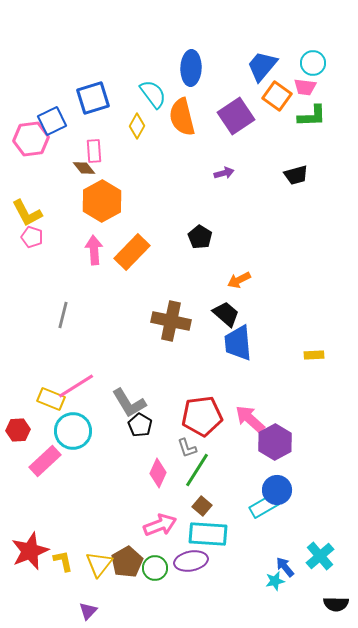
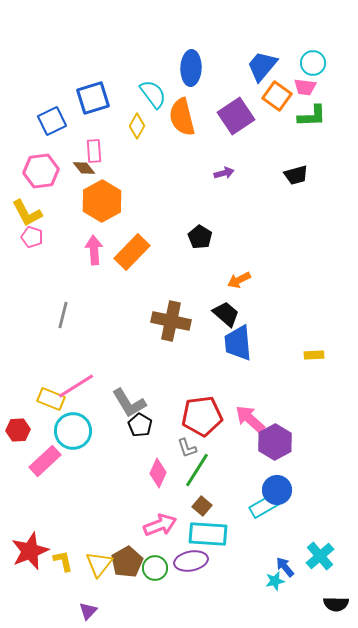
pink hexagon at (31, 139): moved 10 px right, 32 px down
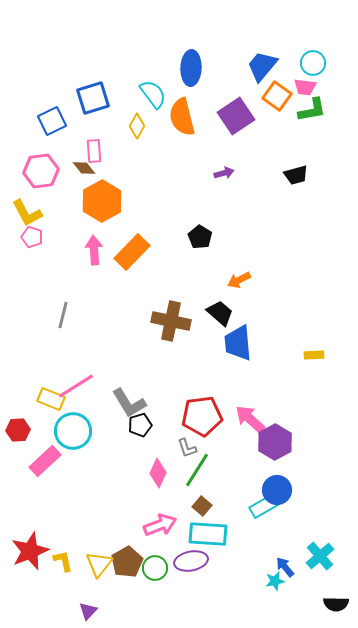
green L-shape at (312, 116): moved 6 px up; rotated 8 degrees counterclockwise
black trapezoid at (226, 314): moved 6 px left, 1 px up
black pentagon at (140, 425): rotated 25 degrees clockwise
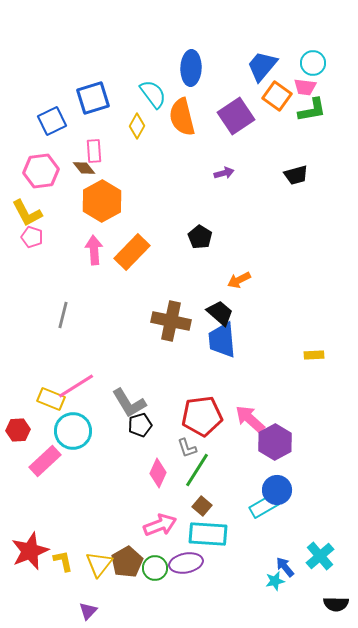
blue trapezoid at (238, 343): moved 16 px left, 3 px up
purple ellipse at (191, 561): moved 5 px left, 2 px down
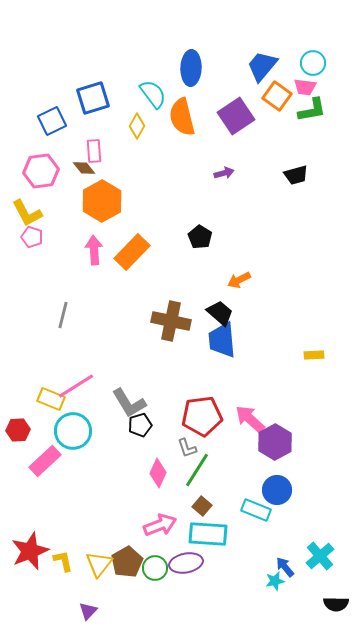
cyan rectangle at (264, 506): moved 8 px left, 4 px down; rotated 52 degrees clockwise
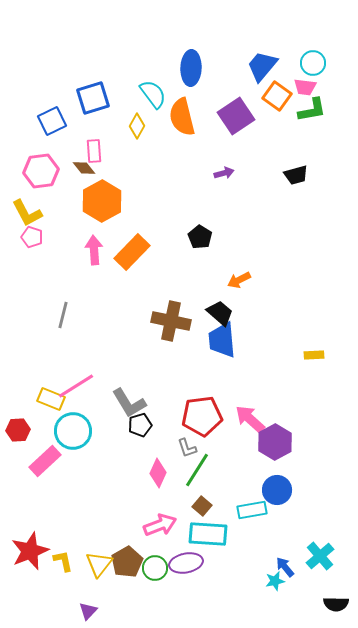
cyan rectangle at (256, 510): moved 4 px left; rotated 32 degrees counterclockwise
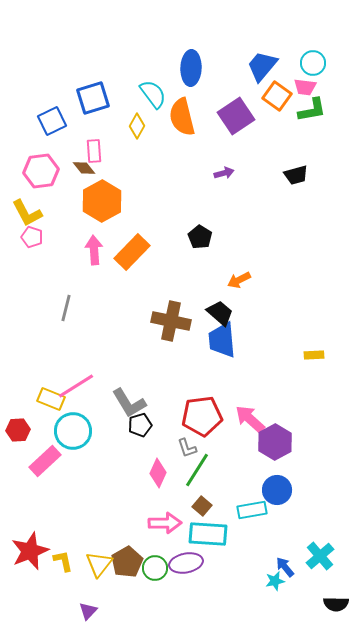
gray line at (63, 315): moved 3 px right, 7 px up
pink arrow at (160, 525): moved 5 px right, 2 px up; rotated 20 degrees clockwise
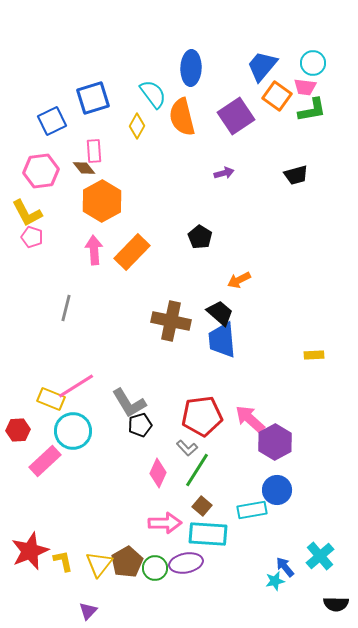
gray L-shape at (187, 448): rotated 25 degrees counterclockwise
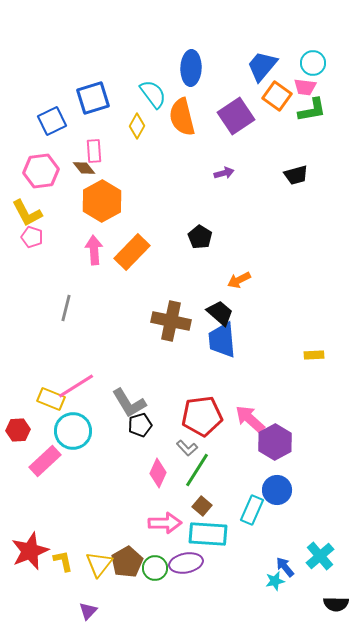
cyan rectangle at (252, 510): rotated 56 degrees counterclockwise
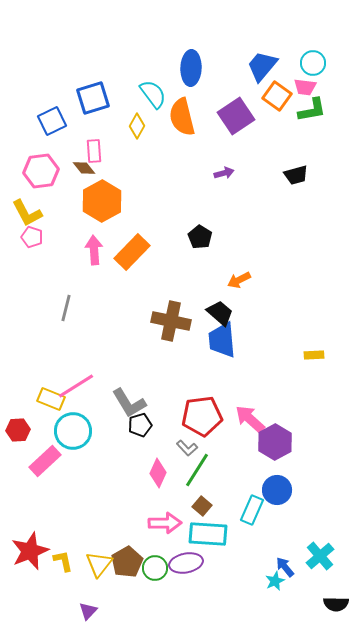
cyan star at (275, 581): rotated 12 degrees counterclockwise
